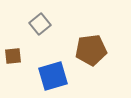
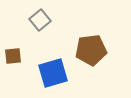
gray square: moved 4 px up
blue square: moved 3 px up
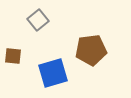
gray square: moved 2 px left
brown square: rotated 12 degrees clockwise
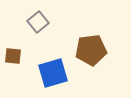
gray square: moved 2 px down
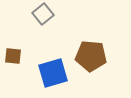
gray square: moved 5 px right, 8 px up
brown pentagon: moved 6 px down; rotated 12 degrees clockwise
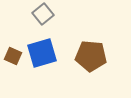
brown square: rotated 18 degrees clockwise
blue square: moved 11 px left, 20 px up
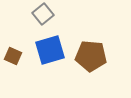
blue square: moved 8 px right, 3 px up
